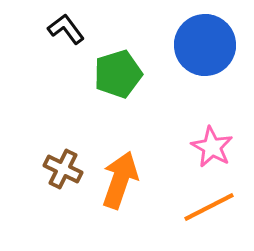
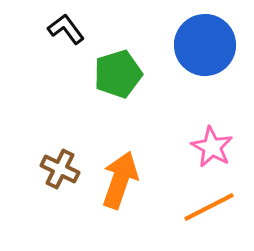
brown cross: moved 3 px left
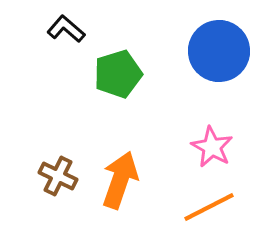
black L-shape: rotated 12 degrees counterclockwise
blue circle: moved 14 px right, 6 px down
brown cross: moved 2 px left, 7 px down
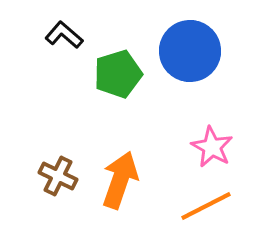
black L-shape: moved 2 px left, 6 px down
blue circle: moved 29 px left
orange line: moved 3 px left, 1 px up
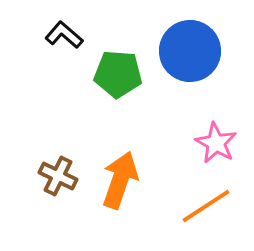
green pentagon: rotated 21 degrees clockwise
pink star: moved 4 px right, 4 px up
orange line: rotated 6 degrees counterclockwise
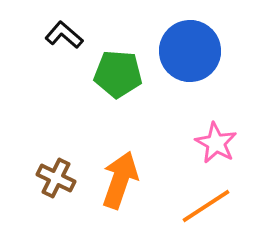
brown cross: moved 2 px left, 2 px down
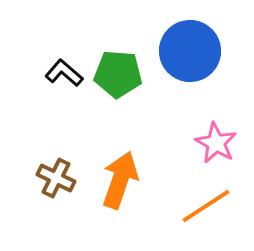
black L-shape: moved 38 px down
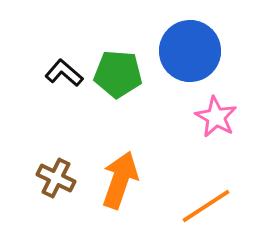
pink star: moved 26 px up
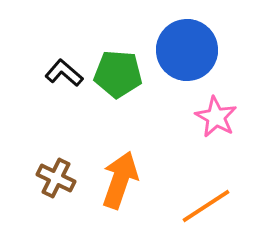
blue circle: moved 3 px left, 1 px up
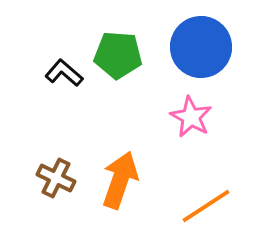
blue circle: moved 14 px right, 3 px up
green pentagon: moved 19 px up
pink star: moved 25 px left
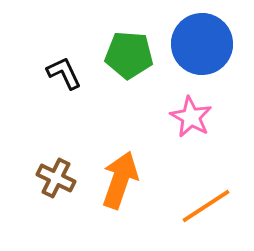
blue circle: moved 1 px right, 3 px up
green pentagon: moved 11 px right
black L-shape: rotated 24 degrees clockwise
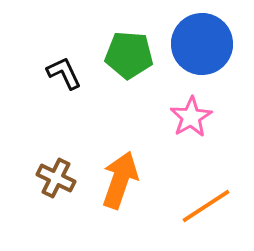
pink star: rotated 12 degrees clockwise
